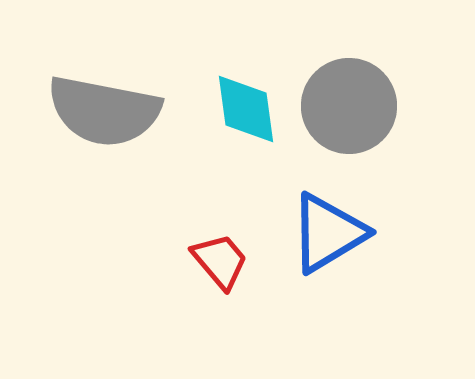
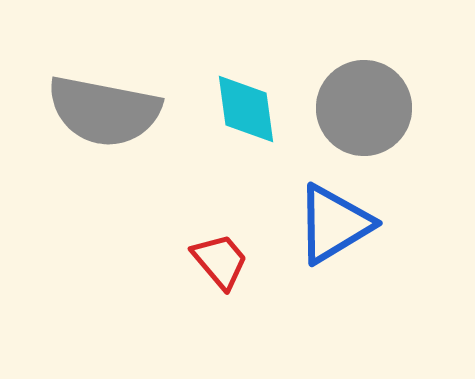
gray circle: moved 15 px right, 2 px down
blue triangle: moved 6 px right, 9 px up
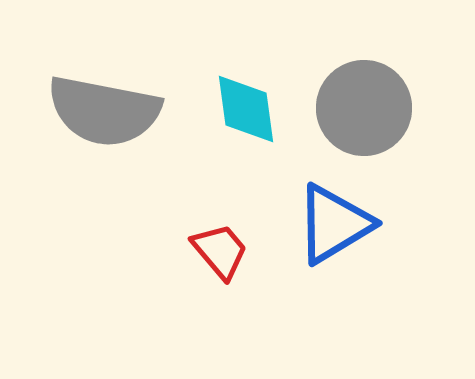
red trapezoid: moved 10 px up
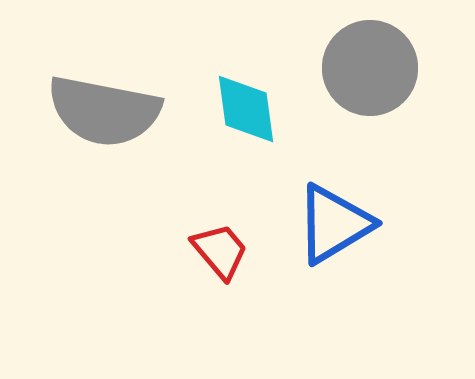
gray circle: moved 6 px right, 40 px up
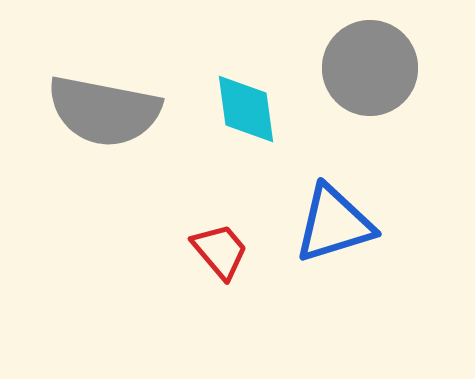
blue triangle: rotated 14 degrees clockwise
